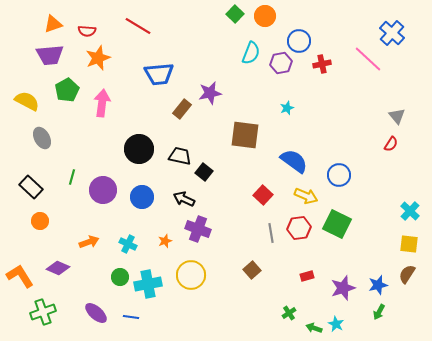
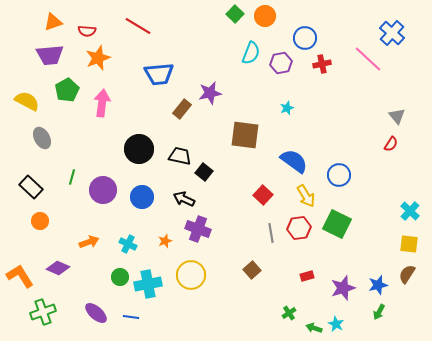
orange triangle at (53, 24): moved 2 px up
blue circle at (299, 41): moved 6 px right, 3 px up
yellow arrow at (306, 196): rotated 35 degrees clockwise
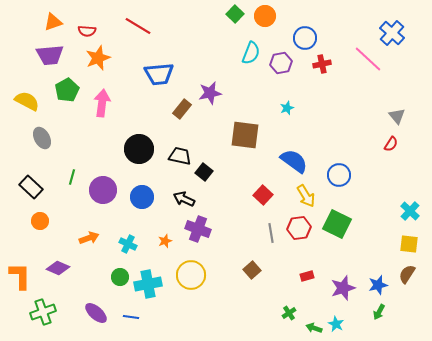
orange arrow at (89, 242): moved 4 px up
orange L-shape at (20, 276): rotated 32 degrees clockwise
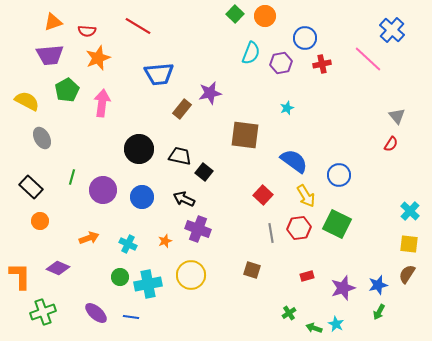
blue cross at (392, 33): moved 3 px up
brown square at (252, 270): rotated 30 degrees counterclockwise
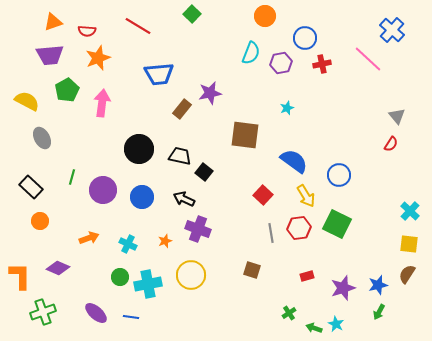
green square at (235, 14): moved 43 px left
